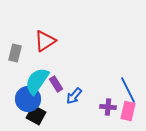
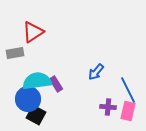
red triangle: moved 12 px left, 9 px up
gray rectangle: rotated 66 degrees clockwise
cyan semicircle: rotated 48 degrees clockwise
blue arrow: moved 22 px right, 24 px up
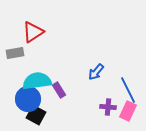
purple rectangle: moved 3 px right, 6 px down
pink rectangle: rotated 12 degrees clockwise
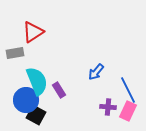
cyan semicircle: rotated 76 degrees clockwise
blue circle: moved 2 px left, 1 px down
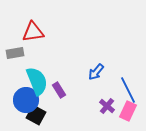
red triangle: rotated 25 degrees clockwise
purple cross: moved 1 px left, 1 px up; rotated 35 degrees clockwise
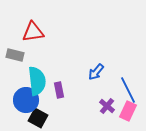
gray rectangle: moved 2 px down; rotated 24 degrees clockwise
cyan semicircle: rotated 16 degrees clockwise
purple rectangle: rotated 21 degrees clockwise
black square: moved 2 px right, 3 px down
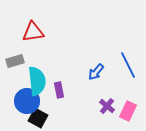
gray rectangle: moved 6 px down; rotated 30 degrees counterclockwise
blue line: moved 25 px up
blue circle: moved 1 px right, 1 px down
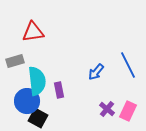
purple cross: moved 3 px down
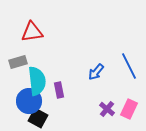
red triangle: moved 1 px left
gray rectangle: moved 3 px right, 1 px down
blue line: moved 1 px right, 1 px down
blue circle: moved 2 px right
pink rectangle: moved 1 px right, 2 px up
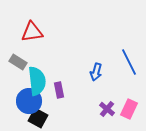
gray rectangle: rotated 48 degrees clockwise
blue line: moved 4 px up
blue arrow: rotated 24 degrees counterclockwise
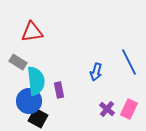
cyan semicircle: moved 1 px left
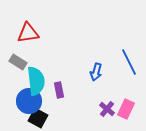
red triangle: moved 4 px left, 1 px down
pink rectangle: moved 3 px left
